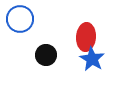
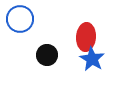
black circle: moved 1 px right
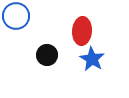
blue circle: moved 4 px left, 3 px up
red ellipse: moved 4 px left, 6 px up
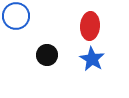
red ellipse: moved 8 px right, 5 px up
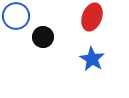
red ellipse: moved 2 px right, 9 px up; rotated 16 degrees clockwise
black circle: moved 4 px left, 18 px up
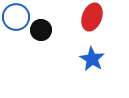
blue circle: moved 1 px down
black circle: moved 2 px left, 7 px up
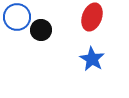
blue circle: moved 1 px right
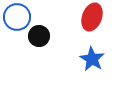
black circle: moved 2 px left, 6 px down
